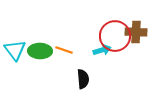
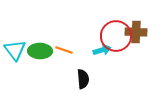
red circle: moved 1 px right
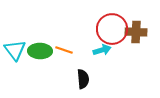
red circle: moved 4 px left, 7 px up
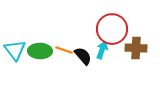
brown cross: moved 16 px down
cyan arrow: rotated 54 degrees counterclockwise
black semicircle: moved 23 px up; rotated 36 degrees counterclockwise
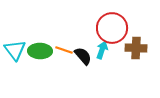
red circle: moved 1 px up
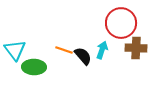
red circle: moved 9 px right, 5 px up
green ellipse: moved 6 px left, 16 px down
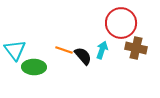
brown cross: rotated 10 degrees clockwise
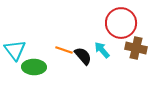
cyan arrow: rotated 60 degrees counterclockwise
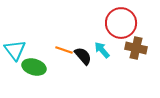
green ellipse: rotated 15 degrees clockwise
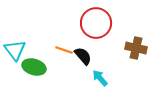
red circle: moved 25 px left
cyan arrow: moved 2 px left, 28 px down
